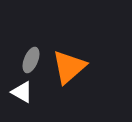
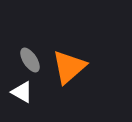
gray ellipse: moved 1 px left; rotated 55 degrees counterclockwise
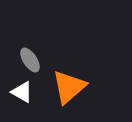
orange triangle: moved 20 px down
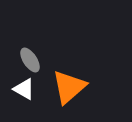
white triangle: moved 2 px right, 3 px up
